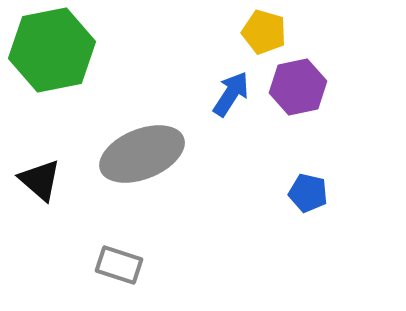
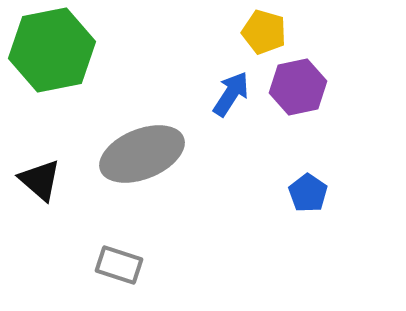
blue pentagon: rotated 21 degrees clockwise
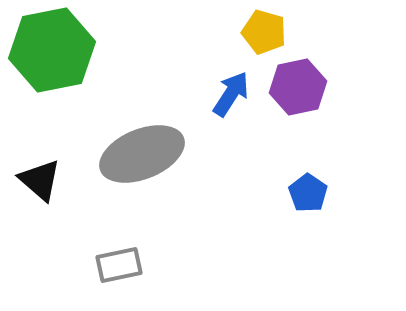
gray rectangle: rotated 30 degrees counterclockwise
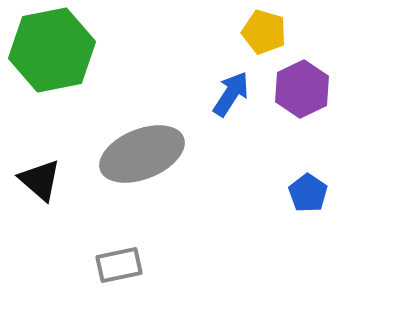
purple hexagon: moved 4 px right, 2 px down; rotated 14 degrees counterclockwise
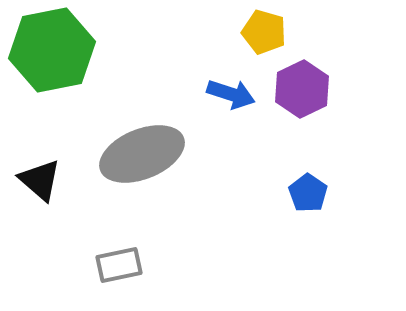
blue arrow: rotated 75 degrees clockwise
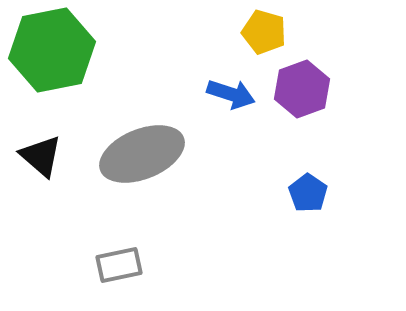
purple hexagon: rotated 6 degrees clockwise
black triangle: moved 1 px right, 24 px up
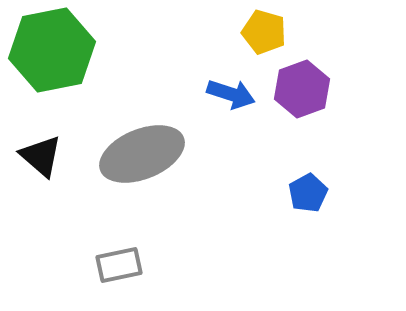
blue pentagon: rotated 9 degrees clockwise
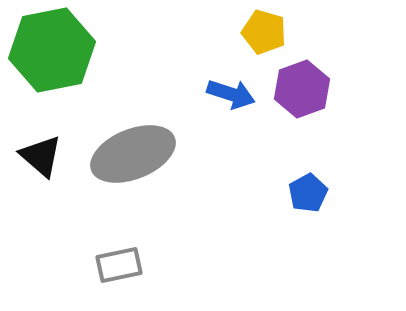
gray ellipse: moved 9 px left
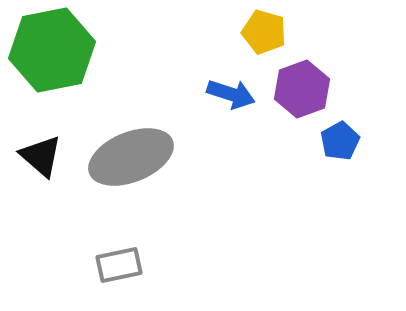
gray ellipse: moved 2 px left, 3 px down
blue pentagon: moved 32 px right, 52 px up
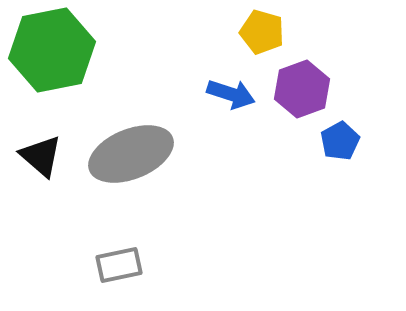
yellow pentagon: moved 2 px left
gray ellipse: moved 3 px up
